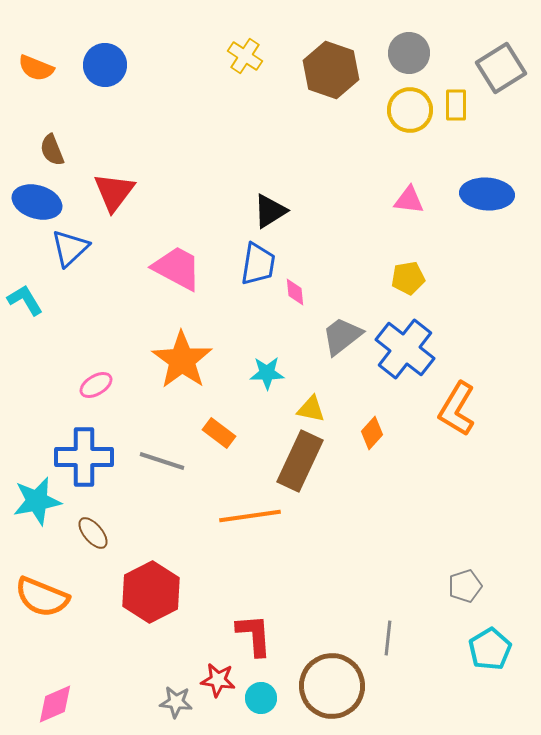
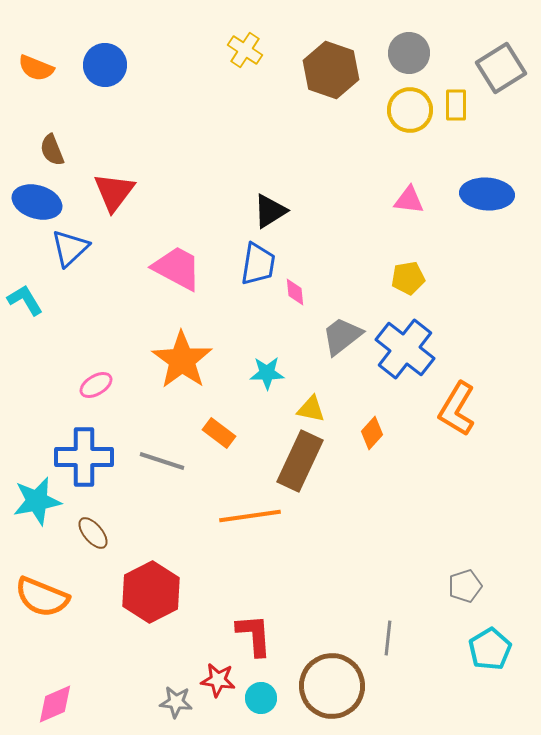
yellow cross at (245, 56): moved 6 px up
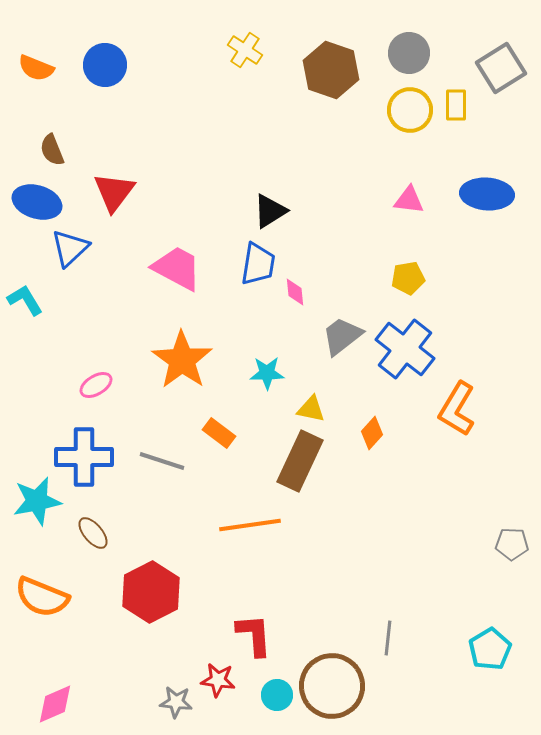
orange line at (250, 516): moved 9 px down
gray pentagon at (465, 586): moved 47 px right, 42 px up; rotated 20 degrees clockwise
cyan circle at (261, 698): moved 16 px right, 3 px up
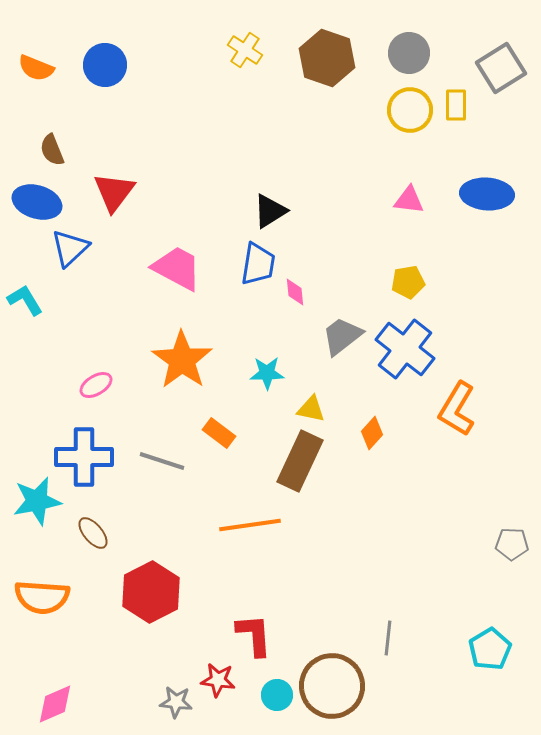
brown hexagon at (331, 70): moved 4 px left, 12 px up
yellow pentagon at (408, 278): moved 4 px down
orange semicircle at (42, 597): rotated 18 degrees counterclockwise
